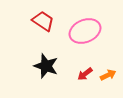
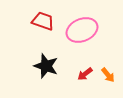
red trapezoid: rotated 15 degrees counterclockwise
pink ellipse: moved 3 px left, 1 px up
orange arrow: rotated 77 degrees clockwise
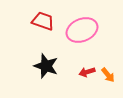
red arrow: moved 2 px right, 2 px up; rotated 21 degrees clockwise
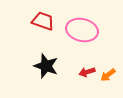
pink ellipse: rotated 36 degrees clockwise
orange arrow: rotated 91 degrees clockwise
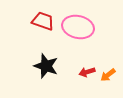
pink ellipse: moved 4 px left, 3 px up
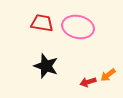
red trapezoid: moved 1 px left, 2 px down; rotated 10 degrees counterclockwise
red arrow: moved 1 px right, 10 px down
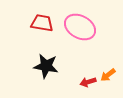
pink ellipse: moved 2 px right; rotated 16 degrees clockwise
black star: rotated 10 degrees counterclockwise
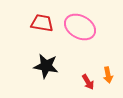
orange arrow: rotated 63 degrees counterclockwise
red arrow: rotated 105 degrees counterclockwise
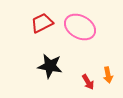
red trapezoid: rotated 35 degrees counterclockwise
black star: moved 4 px right
